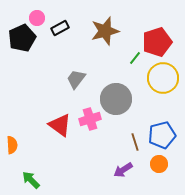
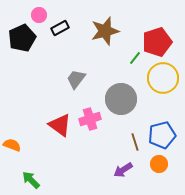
pink circle: moved 2 px right, 3 px up
gray circle: moved 5 px right
orange semicircle: rotated 66 degrees counterclockwise
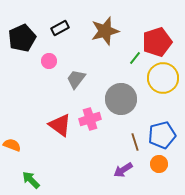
pink circle: moved 10 px right, 46 px down
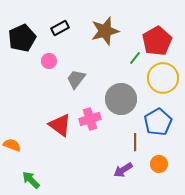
red pentagon: moved 1 px up; rotated 12 degrees counterclockwise
blue pentagon: moved 4 px left, 13 px up; rotated 16 degrees counterclockwise
brown line: rotated 18 degrees clockwise
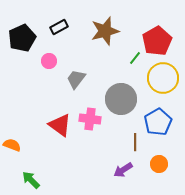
black rectangle: moved 1 px left, 1 px up
pink cross: rotated 25 degrees clockwise
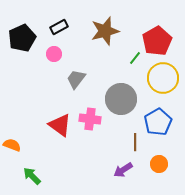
pink circle: moved 5 px right, 7 px up
green arrow: moved 1 px right, 4 px up
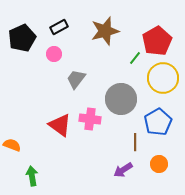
green arrow: rotated 36 degrees clockwise
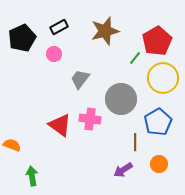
gray trapezoid: moved 4 px right
